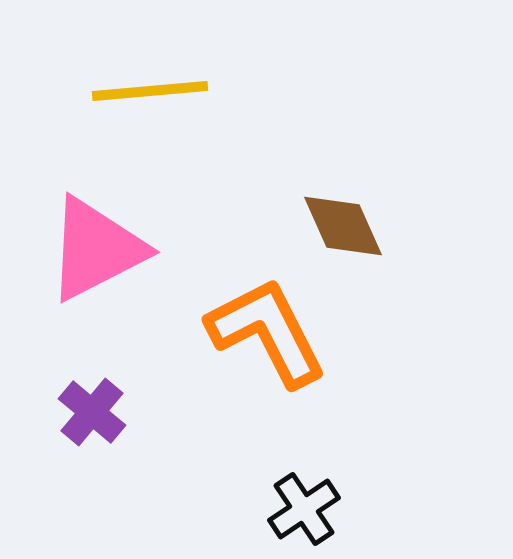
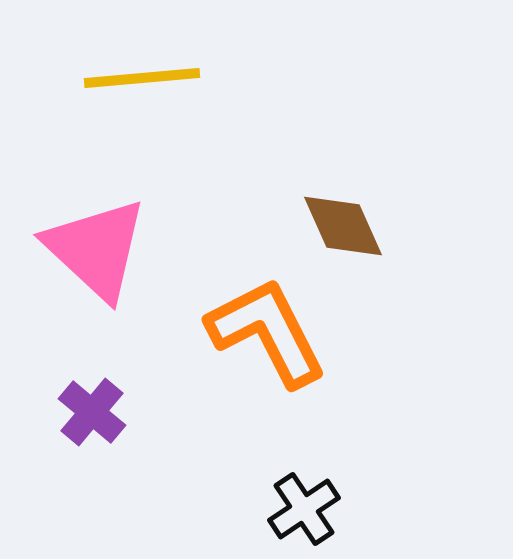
yellow line: moved 8 px left, 13 px up
pink triangle: rotated 50 degrees counterclockwise
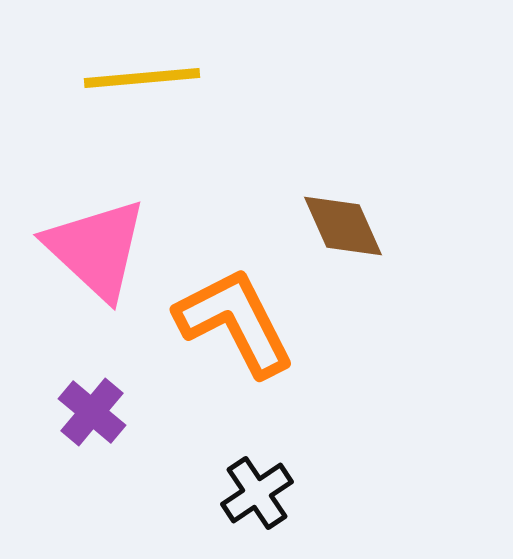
orange L-shape: moved 32 px left, 10 px up
black cross: moved 47 px left, 16 px up
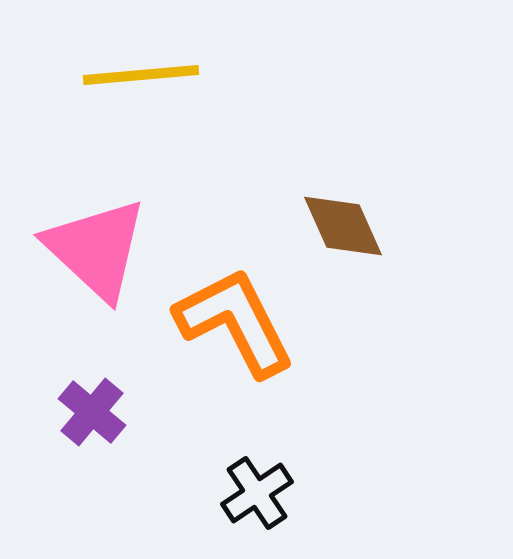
yellow line: moved 1 px left, 3 px up
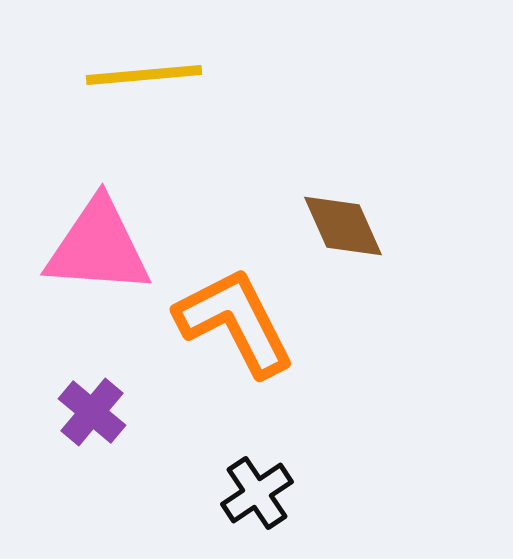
yellow line: moved 3 px right
pink triangle: moved 2 px right, 2 px up; rotated 39 degrees counterclockwise
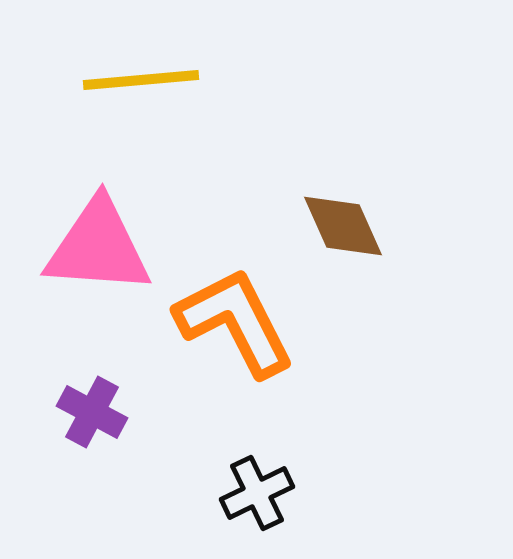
yellow line: moved 3 px left, 5 px down
purple cross: rotated 12 degrees counterclockwise
black cross: rotated 8 degrees clockwise
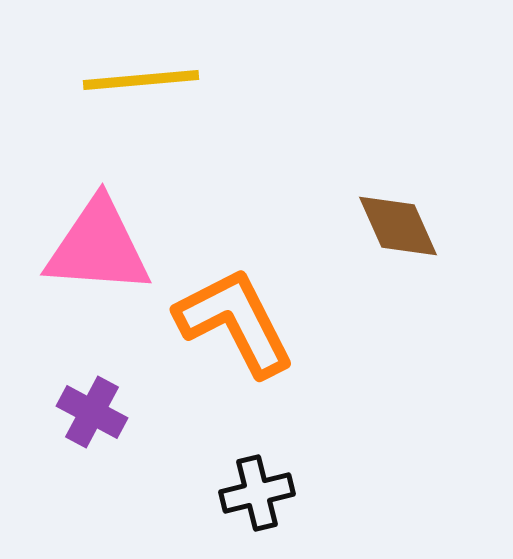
brown diamond: moved 55 px right
black cross: rotated 12 degrees clockwise
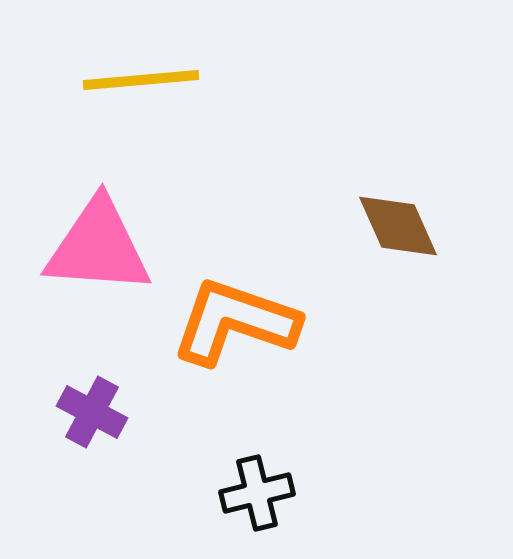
orange L-shape: rotated 44 degrees counterclockwise
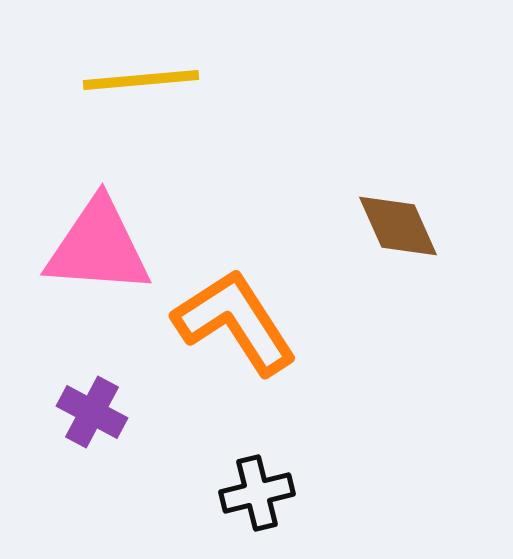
orange L-shape: rotated 38 degrees clockwise
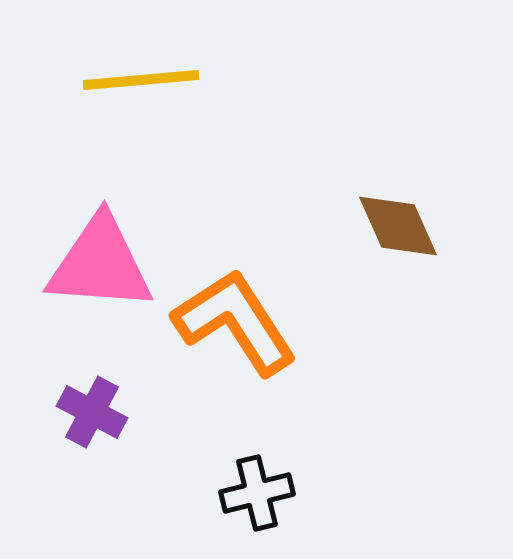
pink triangle: moved 2 px right, 17 px down
